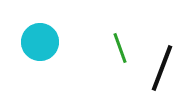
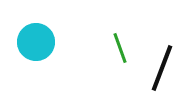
cyan circle: moved 4 px left
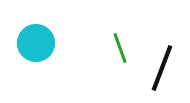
cyan circle: moved 1 px down
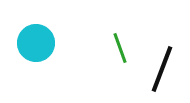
black line: moved 1 px down
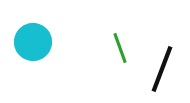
cyan circle: moved 3 px left, 1 px up
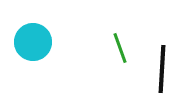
black line: rotated 18 degrees counterclockwise
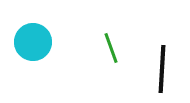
green line: moved 9 px left
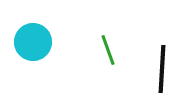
green line: moved 3 px left, 2 px down
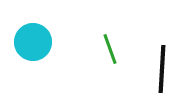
green line: moved 2 px right, 1 px up
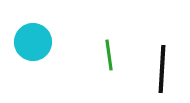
green line: moved 1 px left, 6 px down; rotated 12 degrees clockwise
